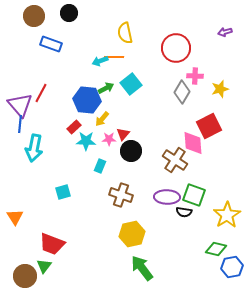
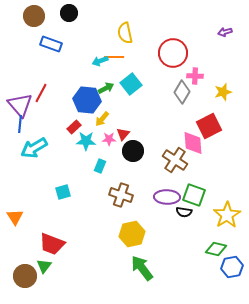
red circle at (176, 48): moved 3 px left, 5 px down
yellow star at (220, 89): moved 3 px right, 3 px down
cyan arrow at (34, 148): rotated 48 degrees clockwise
black circle at (131, 151): moved 2 px right
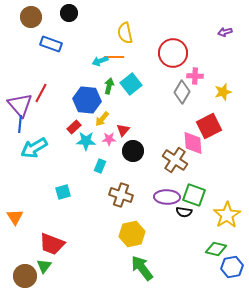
brown circle at (34, 16): moved 3 px left, 1 px down
green arrow at (106, 88): moved 3 px right, 2 px up; rotated 49 degrees counterclockwise
red triangle at (123, 134): moved 4 px up
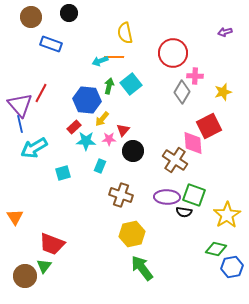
blue line at (20, 124): rotated 18 degrees counterclockwise
cyan square at (63, 192): moved 19 px up
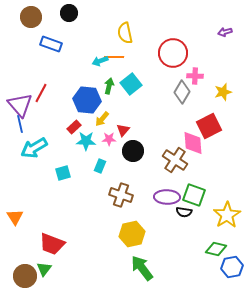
green triangle at (44, 266): moved 3 px down
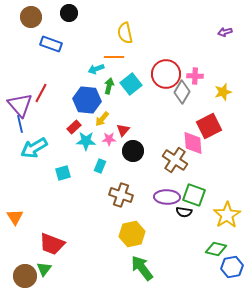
red circle at (173, 53): moved 7 px left, 21 px down
cyan arrow at (100, 61): moved 4 px left, 8 px down
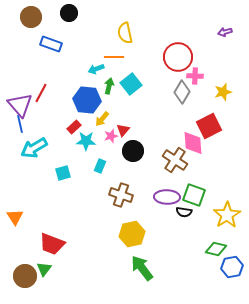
red circle at (166, 74): moved 12 px right, 17 px up
pink star at (109, 139): moved 2 px right, 3 px up; rotated 16 degrees counterclockwise
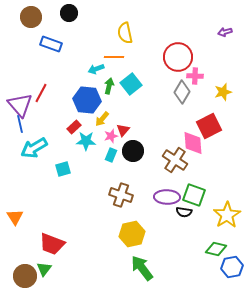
cyan rectangle at (100, 166): moved 11 px right, 11 px up
cyan square at (63, 173): moved 4 px up
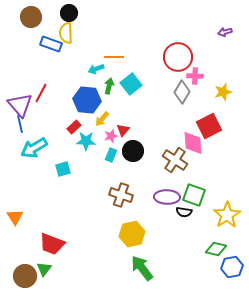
yellow semicircle at (125, 33): moved 59 px left; rotated 10 degrees clockwise
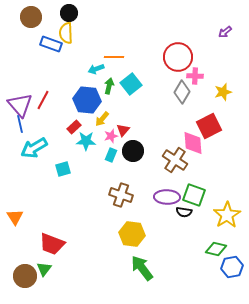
purple arrow at (225, 32): rotated 24 degrees counterclockwise
red line at (41, 93): moved 2 px right, 7 px down
yellow hexagon at (132, 234): rotated 20 degrees clockwise
